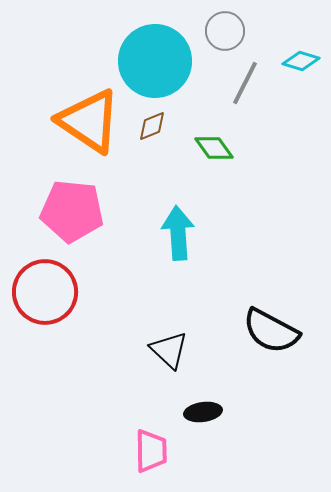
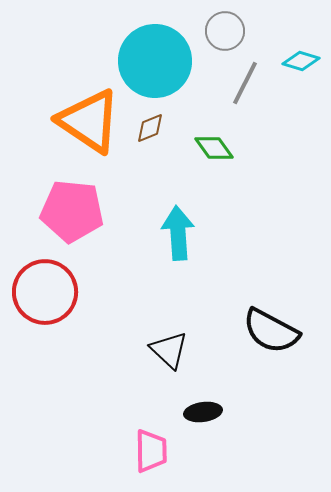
brown diamond: moved 2 px left, 2 px down
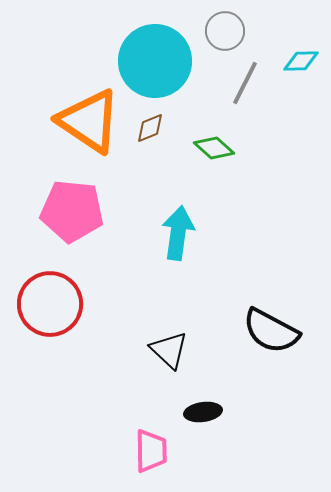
cyan diamond: rotated 18 degrees counterclockwise
green diamond: rotated 12 degrees counterclockwise
cyan arrow: rotated 12 degrees clockwise
red circle: moved 5 px right, 12 px down
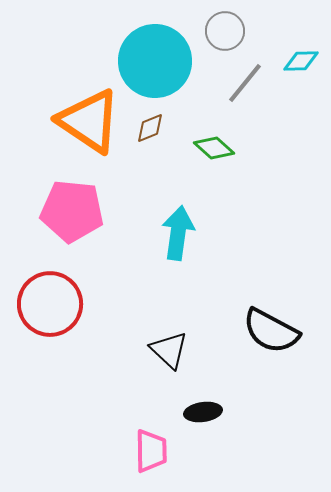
gray line: rotated 12 degrees clockwise
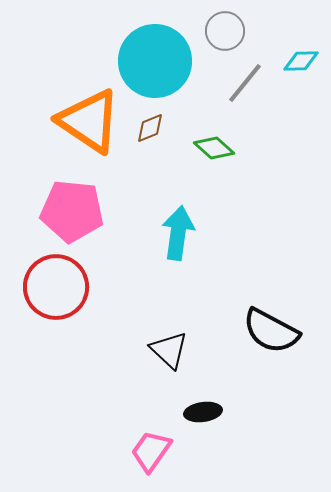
red circle: moved 6 px right, 17 px up
pink trapezoid: rotated 144 degrees counterclockwise
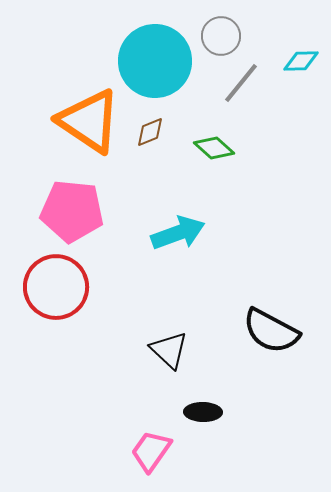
gray circle: moved 4 px left, 5 px down
gray line: moved 4 px left
brown diamond: moved 4 px down
cyan arrow: rotated 62 degrees clockwise
black ellipse: rotated 9 degrees clockwise
